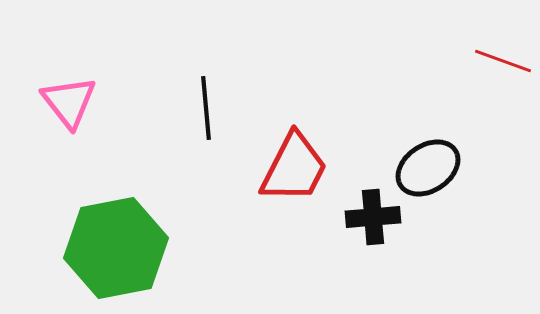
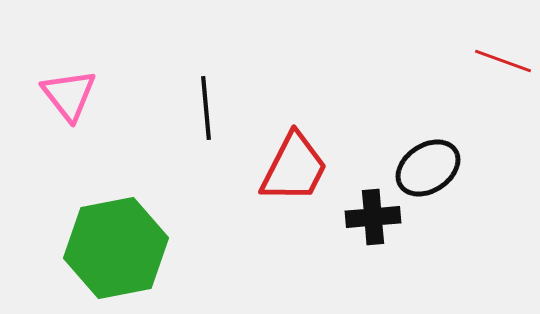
pink triangle: moved 7 px up
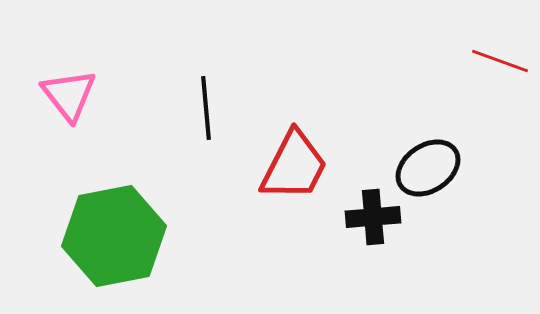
red line: moved 3 px left
red trapezoid: moved 2 px up
green hexagon: moved 2 px left, 12 px up
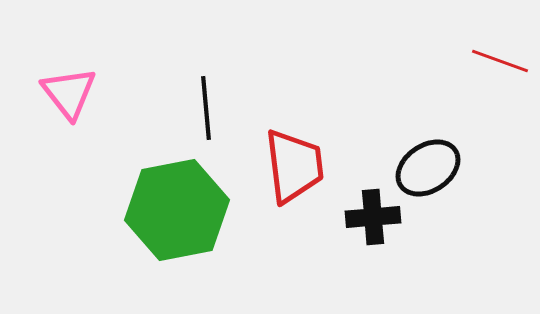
pink triangle: moved 2 px up
red trapezoid: rotated 34 degrees counterclockwise
green hexagon: moved 63 px right, 26 px up
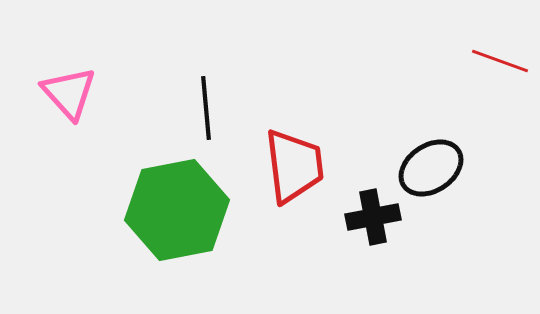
pink triangle: rotated 4 degrees counterclockwise
black ellipse: moved 3 px right
black cross: rotated 6 degrees counterclockwise
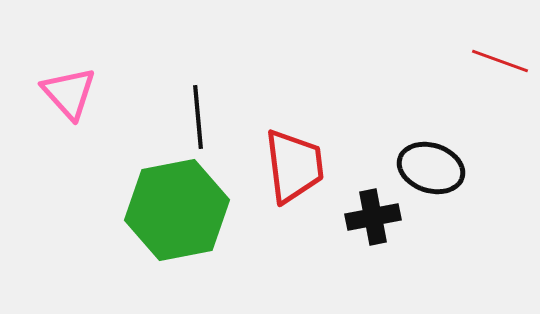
black line: moved 8 px left, 9 px down
black ellipse: rotated 52 degrees clockwise
